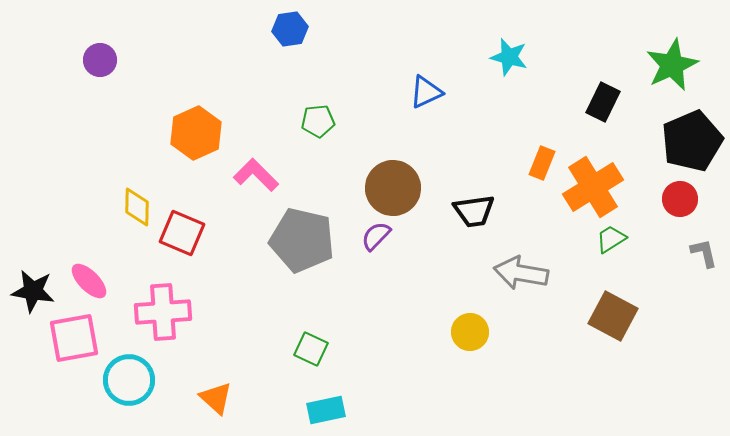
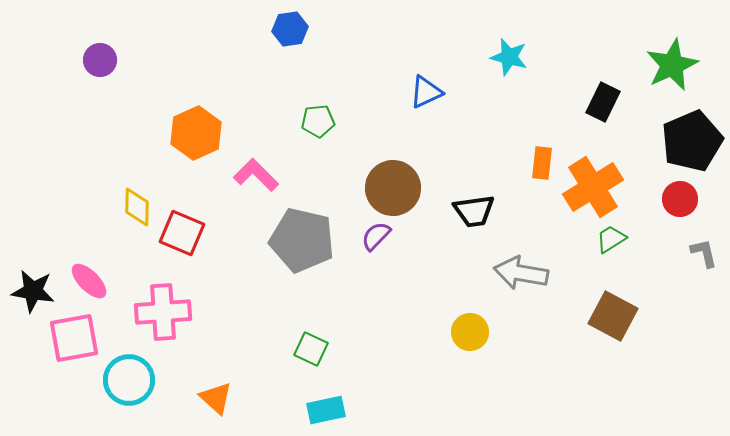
orange rectangle: rotated 16 degrees counterclockwise
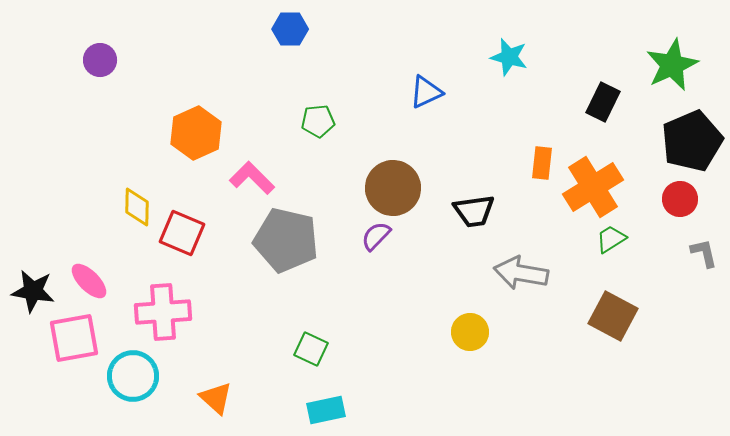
blue hexagon: rotated 8 degrees clockwise
pink L-shape: moved 4 px left, 3 px down
gray pentagon: moved 16 px left
cyan circle: moved 4 px right, 4 px up
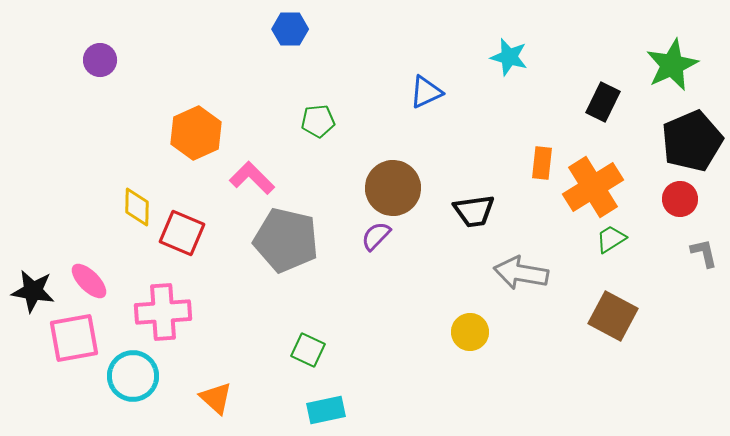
green square: moved 3 px left, 1 px down
